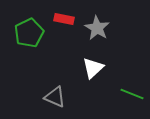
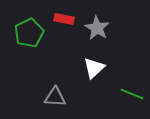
white triangle: moved 1 px right
gray triangle: rotated 20 degrees counterclockwise
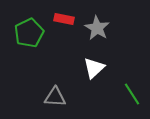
green line: rotated 35 degrees clockwise
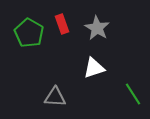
red rectangle: moved 2 px left, 5 px down; rotated 60 degrees clockwise
green pentagon: rotated 16 degrees counterclockwise
white triangle: rotated 25 degrees clockwise
green line: moved 1 px right
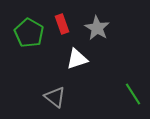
white triangle: moved 17 px left, 9 px up
gray triangle: rotated 35 degrees clockwise
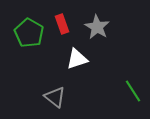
gray star: moved 1 px up
green line: moved 3 px up
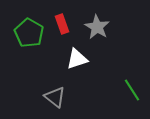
green line: moved 1 px left, 1 px up
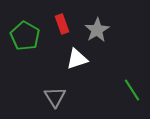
gray star: moved 3 px down; rotated 10 degrees clockwise
green pentagon: moved 4 px left, 3 px down
gray triangle: rotated 20 degrees clockwise
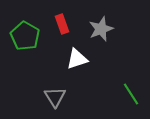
gray star: moved 4 px right, 1 px up; rotated 10 degrees clockwise
green line: moved 1 px left, 4 px down
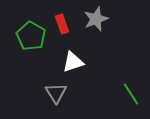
gray star: moved 5 px left, 10 px up
green pentagon: moved 6 px right
white triangle: moved 4 px left, 3 px down
gray triangle: moved 1 px right, 4 px up
